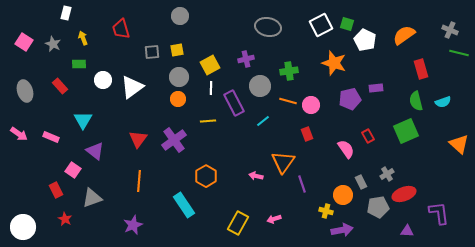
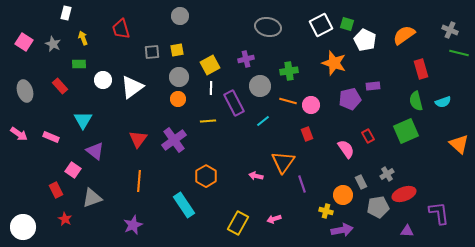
purple rectangle at (376, 88): moved 3 px left, 2 px up
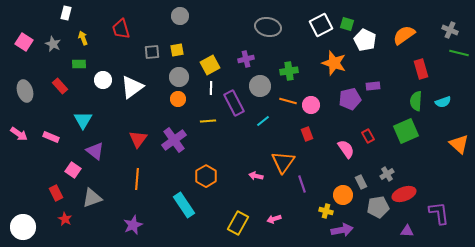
green semicircle at (416, 101): rotated 18 degrees clockwise
orange line at (139, 181): moved 2 px left, 2 px up
red rectangle at (56, 190): moved 3 px down
